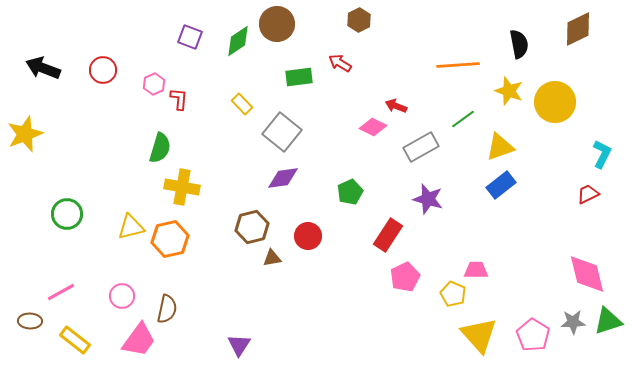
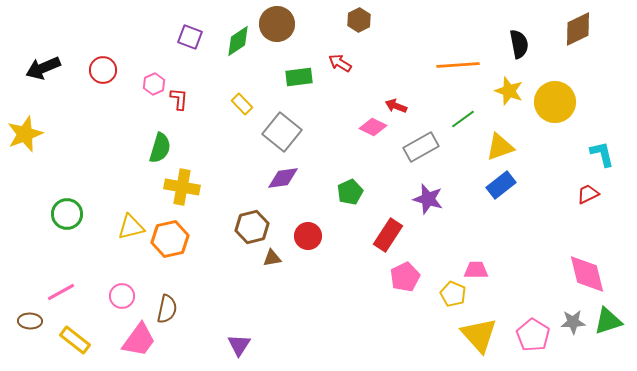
black arrow at (43, 68): rotated 44 degrees counterclockwise
cyan L-shape at (602, 154): rotated 40 degrees counterclockwise
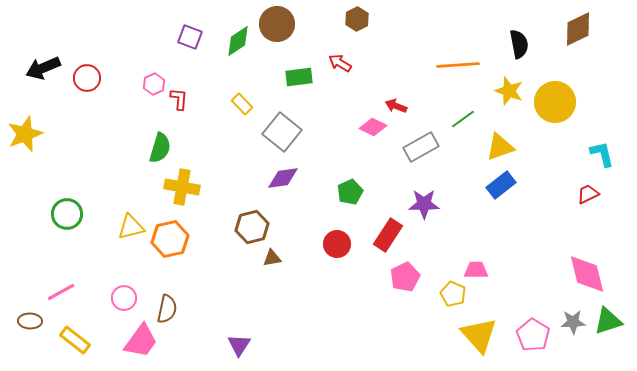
brown hexagon at (359, 20): moved 2 px left, 1 px up
red circle at (103, 70): moved 16 px left, 8 px down
purple star at (428, 199): moved 4 px left, 5 px down; rotated 16 degrees counterclockwise
red circle at (308, 236): moved 29 px right, 8 px down
pink circle at (122, 296): moved 2 px right, 2 px down
pink trapezoid at (139, 340): moved 2 px right, 1 px down
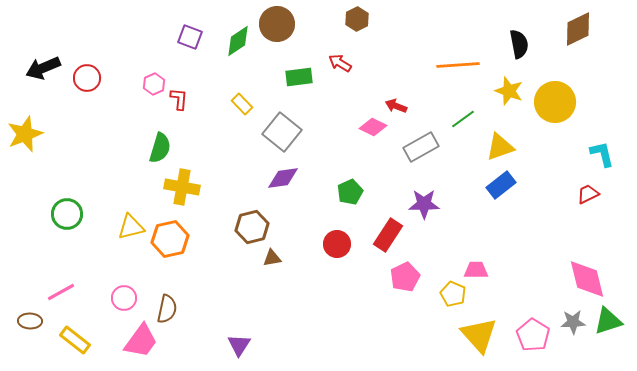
pink diamond at (587, 274): moved 5 px down
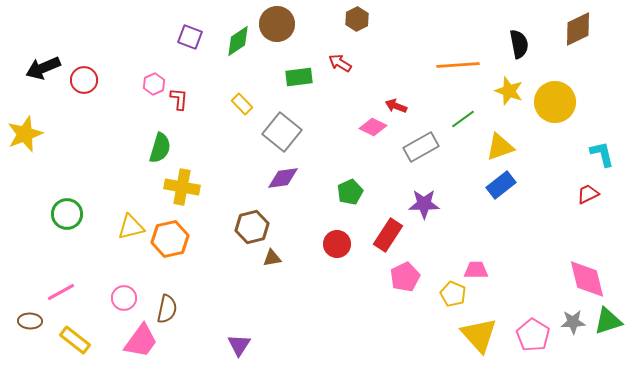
red circle at (87, 78): moved 3 px left, 2 px down
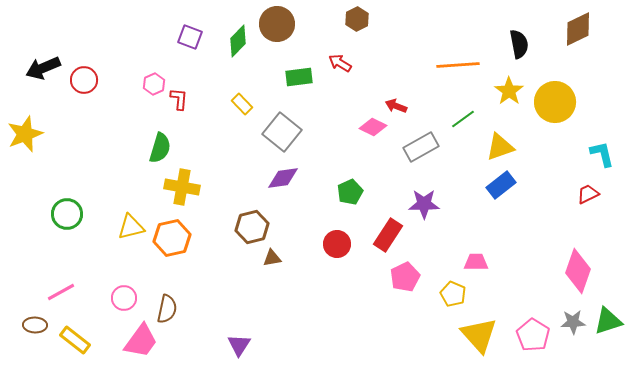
green diamond at (238, 41): rotated 12 degrees counterclockwise
yellow star at (509, 91): rotated 16 degrees clockwise
orange hexagon at (170, 239): moved 2 px right, 1 px up
pink trapezoid at (476, 270): moved 8 px up
pink diamond at (587, 279): moved 9 px left, 8 px up; rotated 33 degrees clockwise
brown ellipse at (30, 321): moved 5 px right, 4 px down
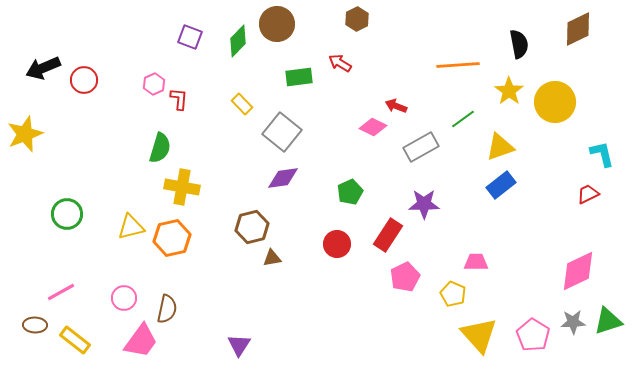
pink diamond at (578, 271): rotated 45 degrees clockwise
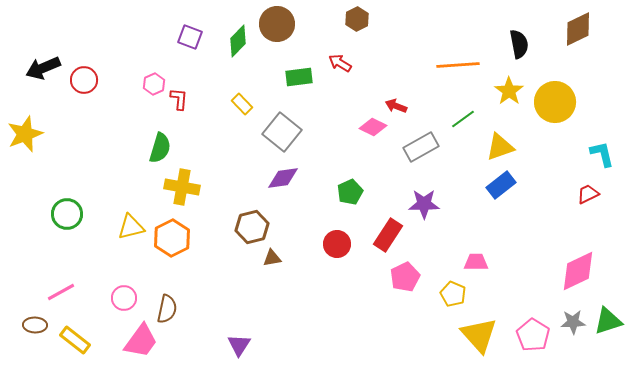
orange hexagon at (172, 238): rotated 15 degrees counterclockwise
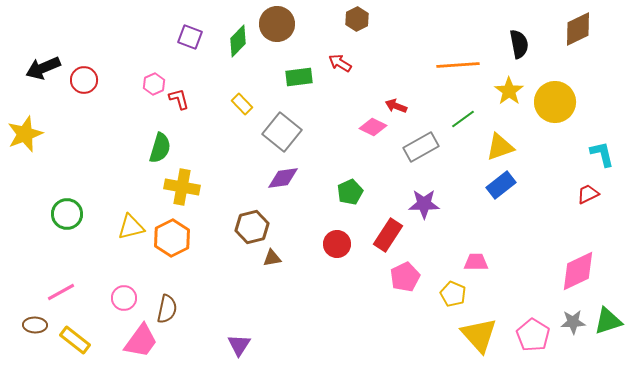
red L-shape at (179, 99): rotated 20 degrees counterclockwise
